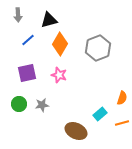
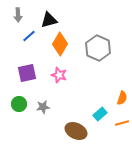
blue line: moved 1 px right, 4 px up
gray hexagon: rotated 15 degrees counterclockwise
gray star: moved 1 px right, 2 px down
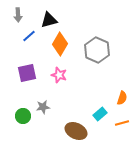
gray hexagon: moved 1 px left, 2 px down
green circle: moved 4 px right, 12 px down
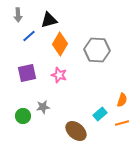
gray hexagon: rotated 20 degrees counterclockwise
orange semicircle: moved 2 px down
brown ellipse: rotated 15 degrees clockwise
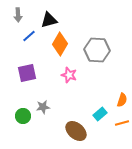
pink star: moved 10 px right
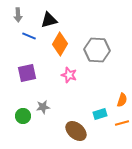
blue line: rotated 64 degrees clockwise
cyan rectangle: rotated 24 degrees clockwise
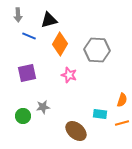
cyan rectangle: rotated 24 degrees clockwise
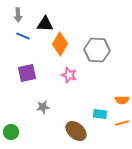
black triangle: moved 4 px left, 4 px down; rotated 18 degrees clockwise
blue line: moved 6 px left
orange semicircle: rotated 72 degrees clockwise
green circle: moved 12 px left, 16 px down
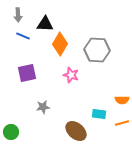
pink star: moved 2 px right
cyan rectangle: moved 1 px left
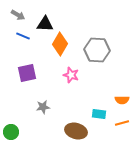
gray arrow: rotated 56 degrees counterclockwise
brown ellipse: rotated 25 degrees counterclockwise
